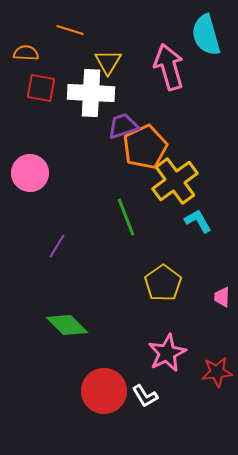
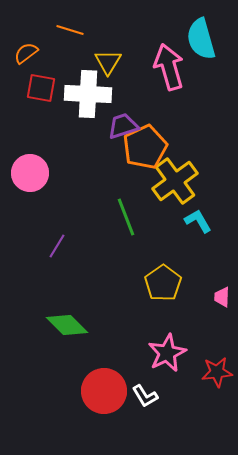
cyan semicircle: moved 5 px left, 4 px down
orange semicircle: rotated 40 degrees counterclockwise
white cross: moved 3 px left, 1 px down
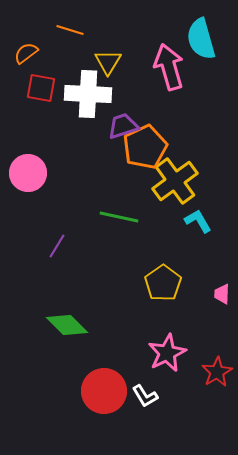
pink circle: moved 2 px left
green line: moved 7 px left; rotated 57 degrees counterclockwise
pink trapezoid: moved 3 px up
red star: rotated 24 degrees counterclockwise
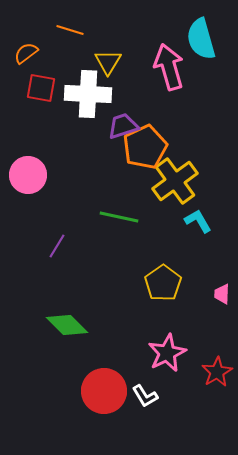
pink circle: moved 2 px down
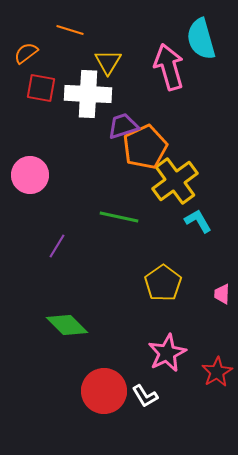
pink circle: moved 2 px right
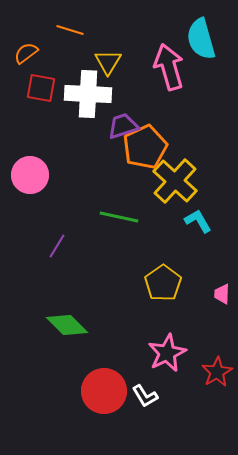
yellow cross: rotated 12 degrees counterclockwise
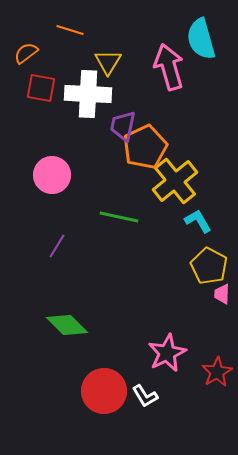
purple trapezoid: rotated 60 degrees counterclockwise
pink circle: moved 22 px right
yellow cross: rotated 9 degrees clockwise
yellow pentagon: moved 46 px right, 17 px up; rotated 9 degrees counterclockwise
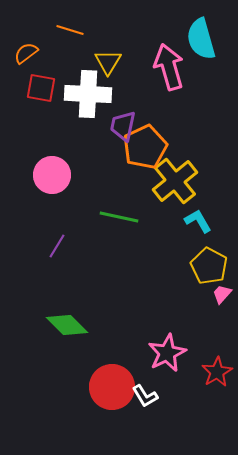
pink trapezoid: rotated 40 degrees clockwise
red circle: moved 8 px right, 4 px up
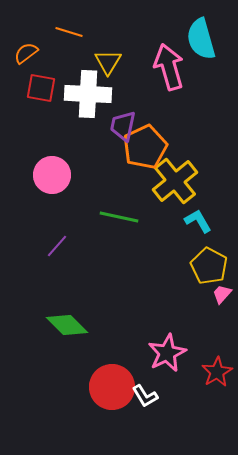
orange line: moved 1 px left, 2 px down
purple line: rotated 10 degrees clockwise
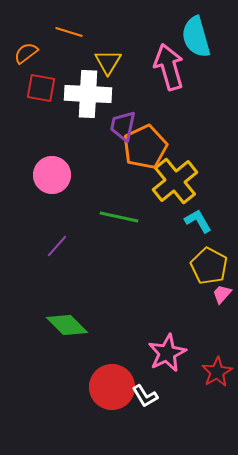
cyan semicircle: moved 5 px left, 2 px up
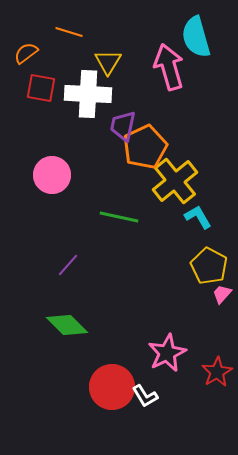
cyan L-shape: moved 4 px up
purple line: moved 11 px right, 19 px down
